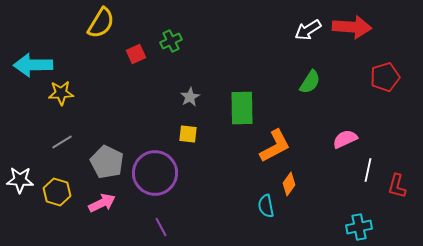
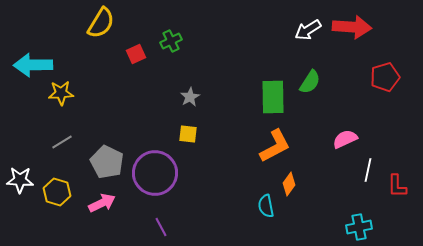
green rectangle: moved 31 px right, 11 px up
red L-shape: rotated 15 degrees counterclockwise
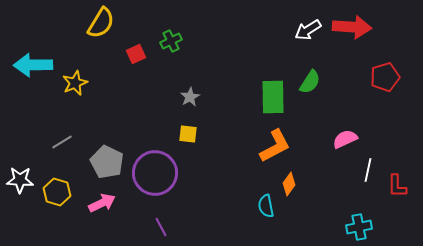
yellow star: moved 14 px right, 10 px up; rotated 20 degrees counterclockwise
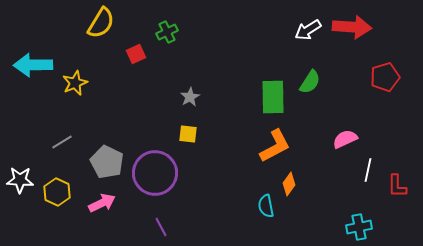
green cross: moved 4 px left, 9 px up
yellow hexagon: rotated 8 degrees clockwise
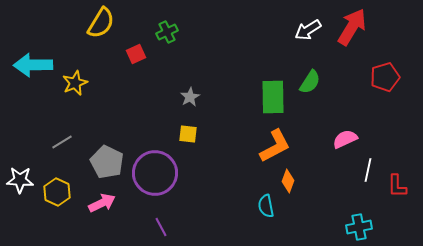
red arrow: rotated 63 degrees counterclockwise
orange diamond: moved 1 px left, 3 px up; rotated 15 degrees counterclockwise
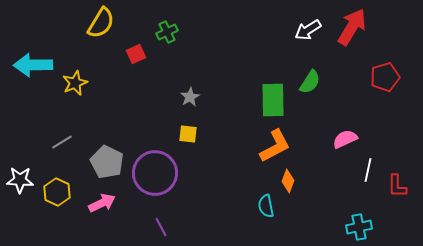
green rectangle: moved 3 px down
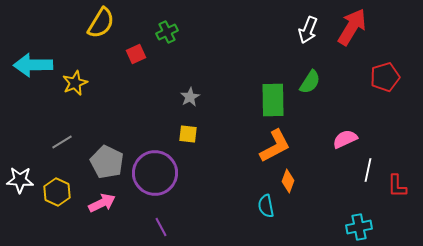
white arrow: rotated 36 degrees counterclockwise
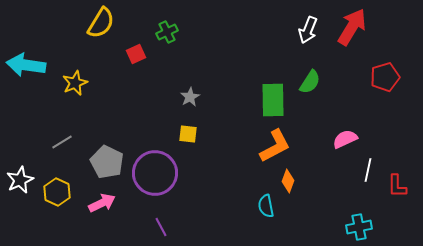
cyan arrow: moved 7 px left; rotated 9 degrees clockwise
white star: rotated 28 degrees counterclockwise
